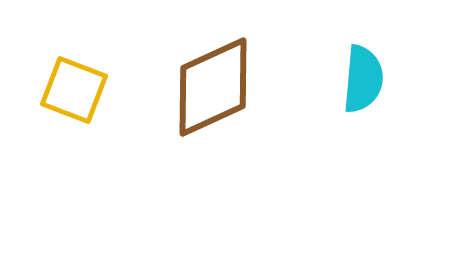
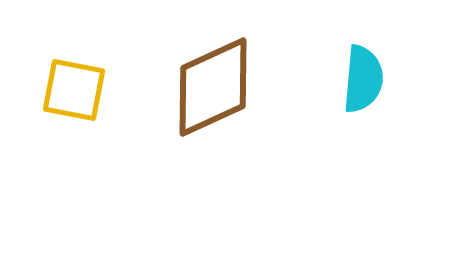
yellow square: rotated 10 degrees counterclockwise
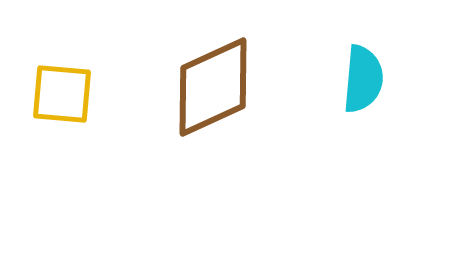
yellow square: moved 12 px left, 4 px down; rotated 6 degrees counterclockwise
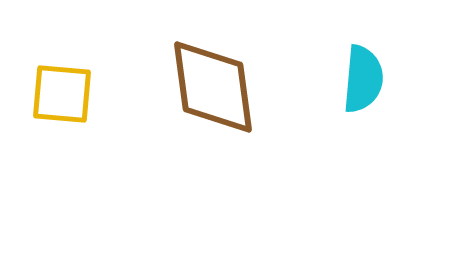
brown diamond: rotated 73 degrees counterclockwise
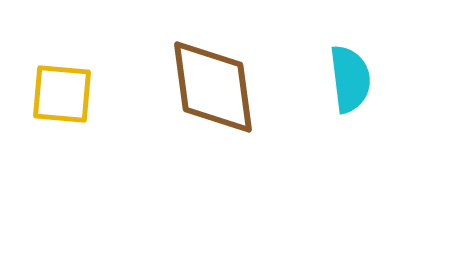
cyan semicircle: moved 13 px left; rotated 12 degrees counterclockwise
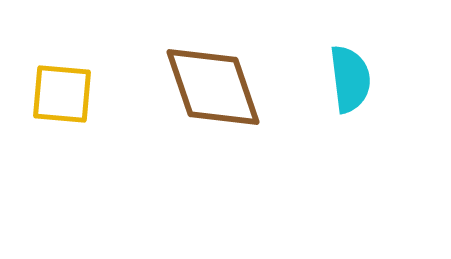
brown diamond: rotated 11 degrees counterclockwise
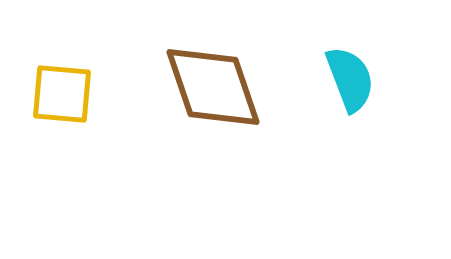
cyan semicircle: rotated 14 degrees counterclockwise
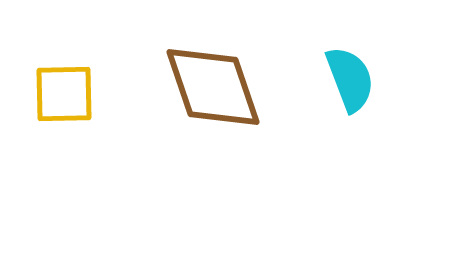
yellow square: moved 2 px right; rotated 6 degrees counterclockwise
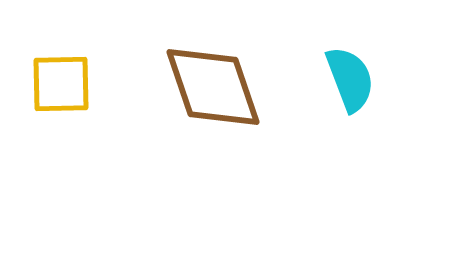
yellow square: moved 3 px left, 10 px up
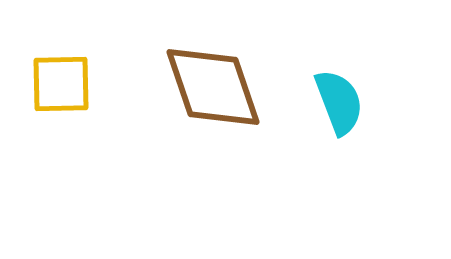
cyan semicircle: moved 11 px left, 23 px down
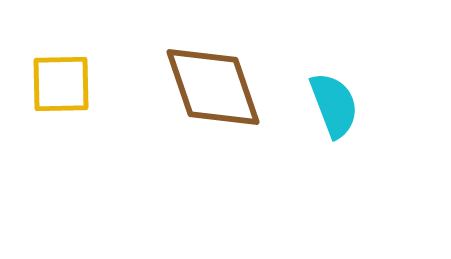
cyan semicircle: moved 5 px left, 3 px down
